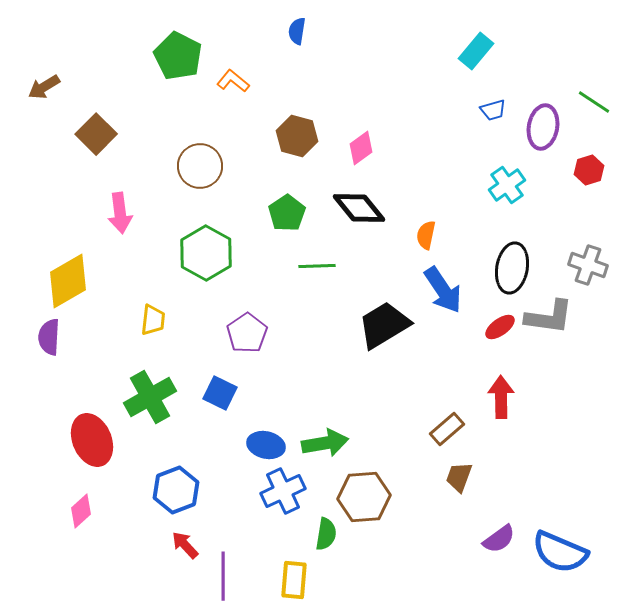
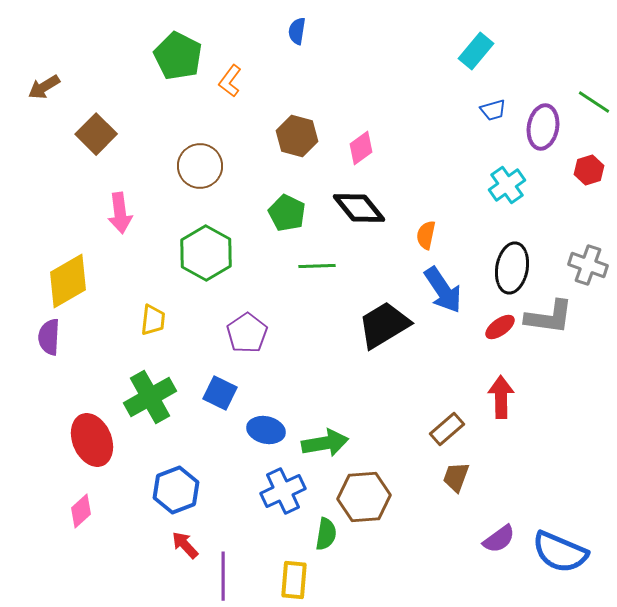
orange L-shape at (233, 81): moved 3 px left; rotated 92 degrees counterclockwise
green pentagon at (287, 213): rotated 12 degrees counterclockwise
blue ellipse at (266, 445): moved 15 px up
brown trapezoid at (459, 477): moved 3 px left
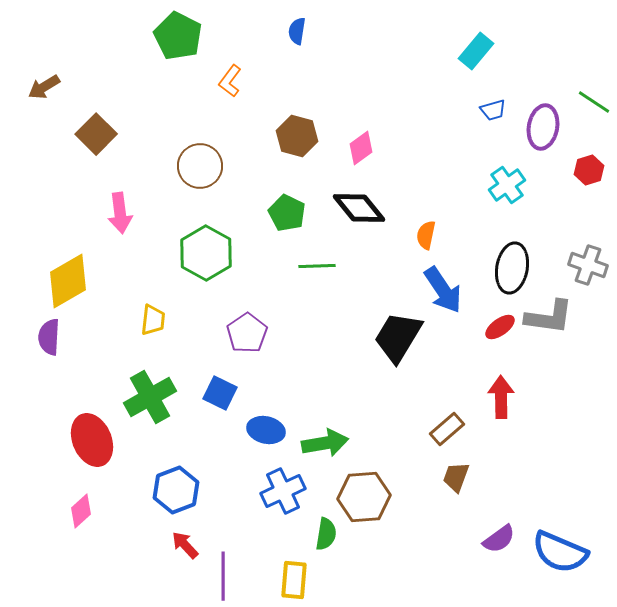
green pentagon at (178, 56): moved 20 px up
black trapezoid at (384, 325): moved 14 px right, 12 px down; rotated 28 degrees counterclockwise
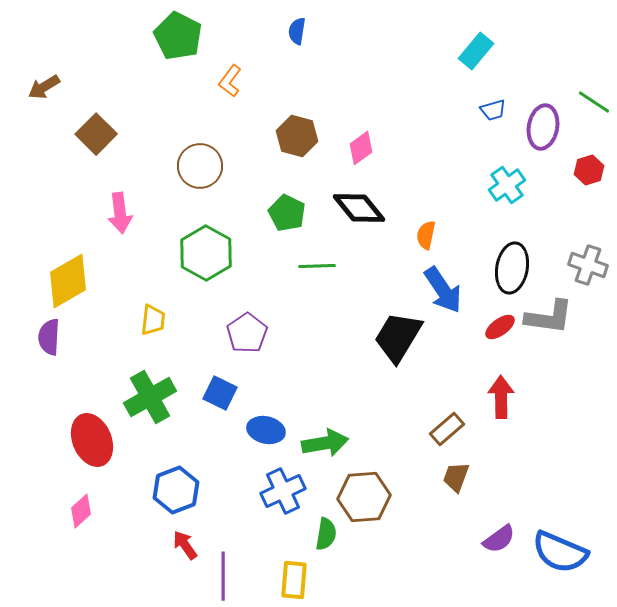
red arrow at (185, 545): rotated 8 degrees clockwise
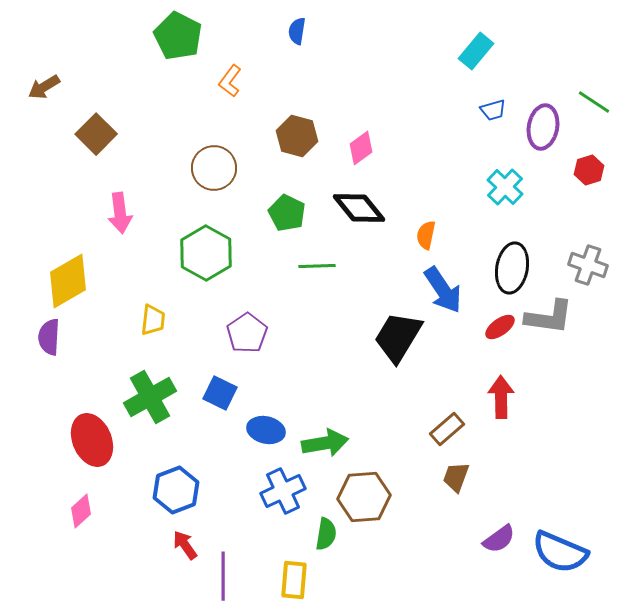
brown circle at (200, 166): moved 14 px right, 2 px down
cyan cross at (507, 185): moved 2 px left, 2 px down; rotated 12 degrees counterclockwise
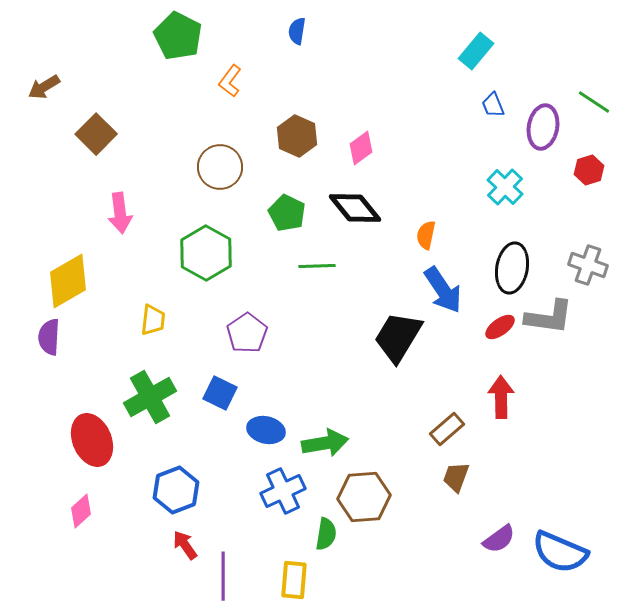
blue trapezoid at (493, 110): moved 5 px up; rotated 84 degrees clockwise
brown hexagon at (297, 136): rotated 9 degrees clockwise
brown circle at (214, 168): moved 6 px right, 1 px up
black diamond at (359, 208): moved 4 px left
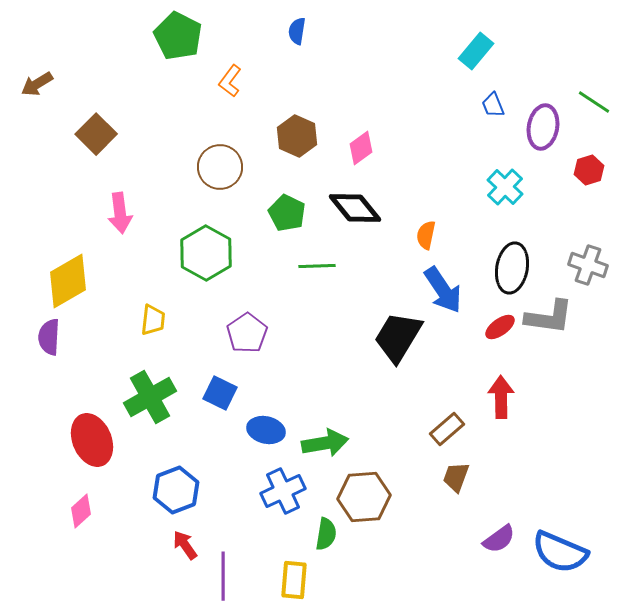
brown arrow at (44, 87): moved 7 px left, 3 px up
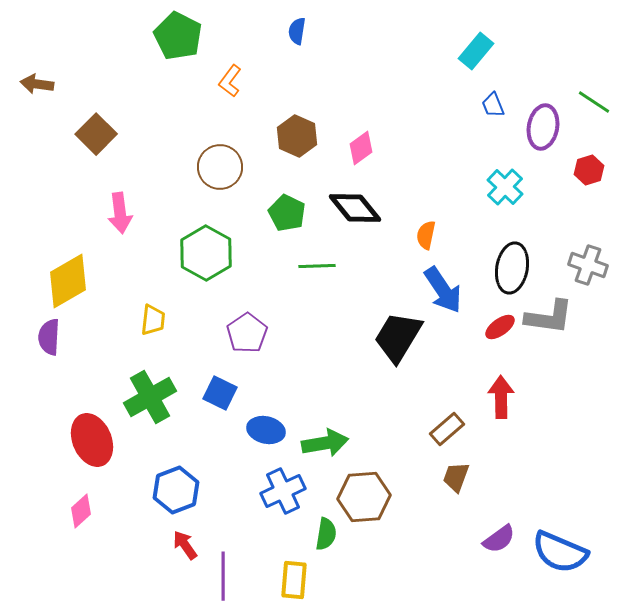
brown arrow at (37, 84): rotated 40 degrees clockwise
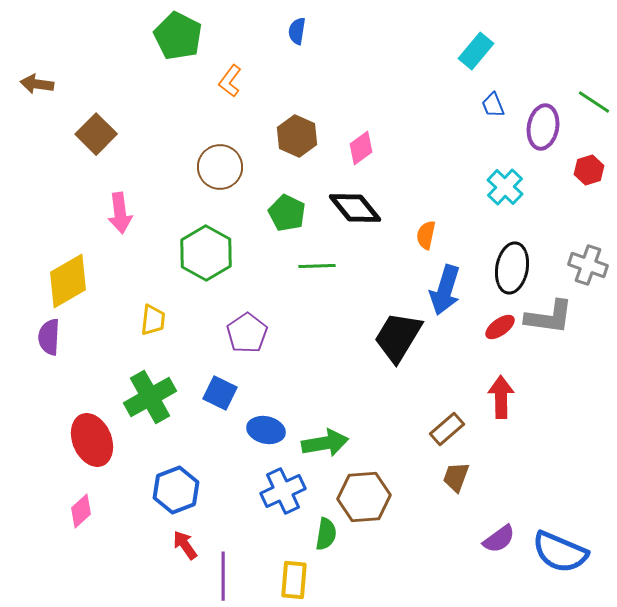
blue arrow at (443, 290): moved 2 px right; rotated 51 degrees clockwise
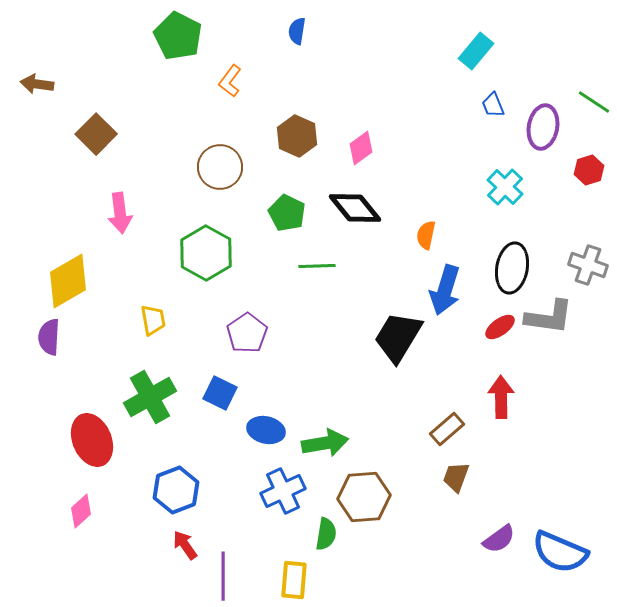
yellow trapezoid at (153, 320): rotated 16 degrees counterclockwise
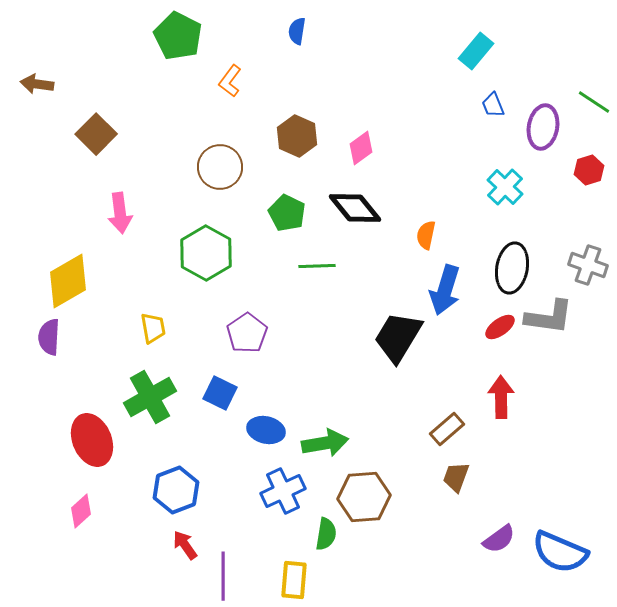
yellow trapezoid at (153, 320): moved 8 px down
